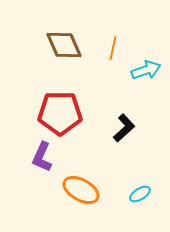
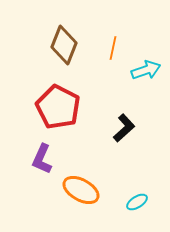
brown diamond: rotated 45 degrees clockwise
red pentagon: moved 2 px left, 6 px up; rotated 27 degrees clockwise
purple L-shape: moved 2 px down
cyan ellipse: moved 3 px left, 8 px down
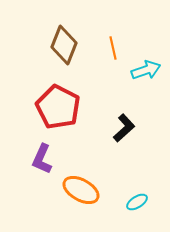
orange line: rotated 25 degrees counterclockwise
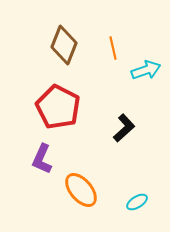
orange ellipse: rotated 21 degrees clockwise
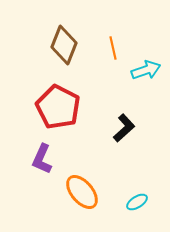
orange ellipse: moved 1 px right, 2 px down
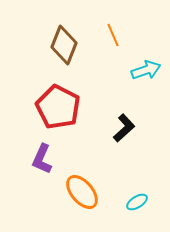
orange line: moved 13 px up; rotated 10 degrees counterclockwise
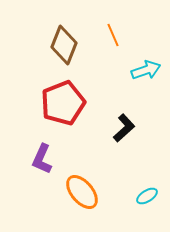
red pentagon: moved 5 px right, 4 px up; rotated 24 degrees clockwise
cyan ellipse: moved 10 px right, 6 px up
